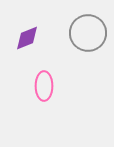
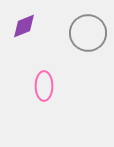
purple diamond: moved 3 px left, 12 px up
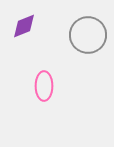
gray circle: moved 2 px down
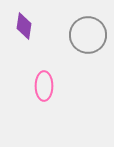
purple diamond: rotated 60 degrees counterclockwise
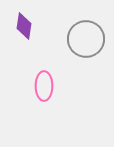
gray circle: moved 2 px left, 4 px down
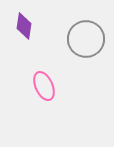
pink ellipse: rotated 24 degrees counterclockwise
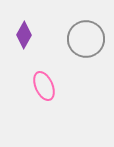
purple diamond: moved 9 px down; rotated 20 degrees clockwise
